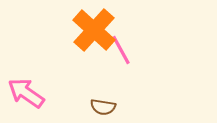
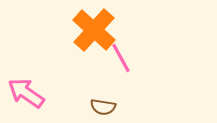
pink line: moved 8 px down
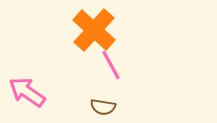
pink line: moved 10 px left, 7 px down
pink arrow: moved 1 px right, 1 px up
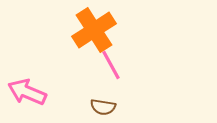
orange cross: rotated 15 degrees clockwise
pink arrow: rotated 12 degrees counterclockwise
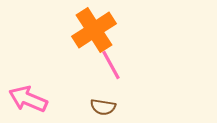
pink arrow: moved 1 px right, 7 px down
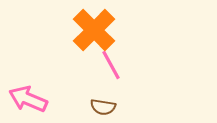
orange cross: rotated 12 degrees counterclockwise
